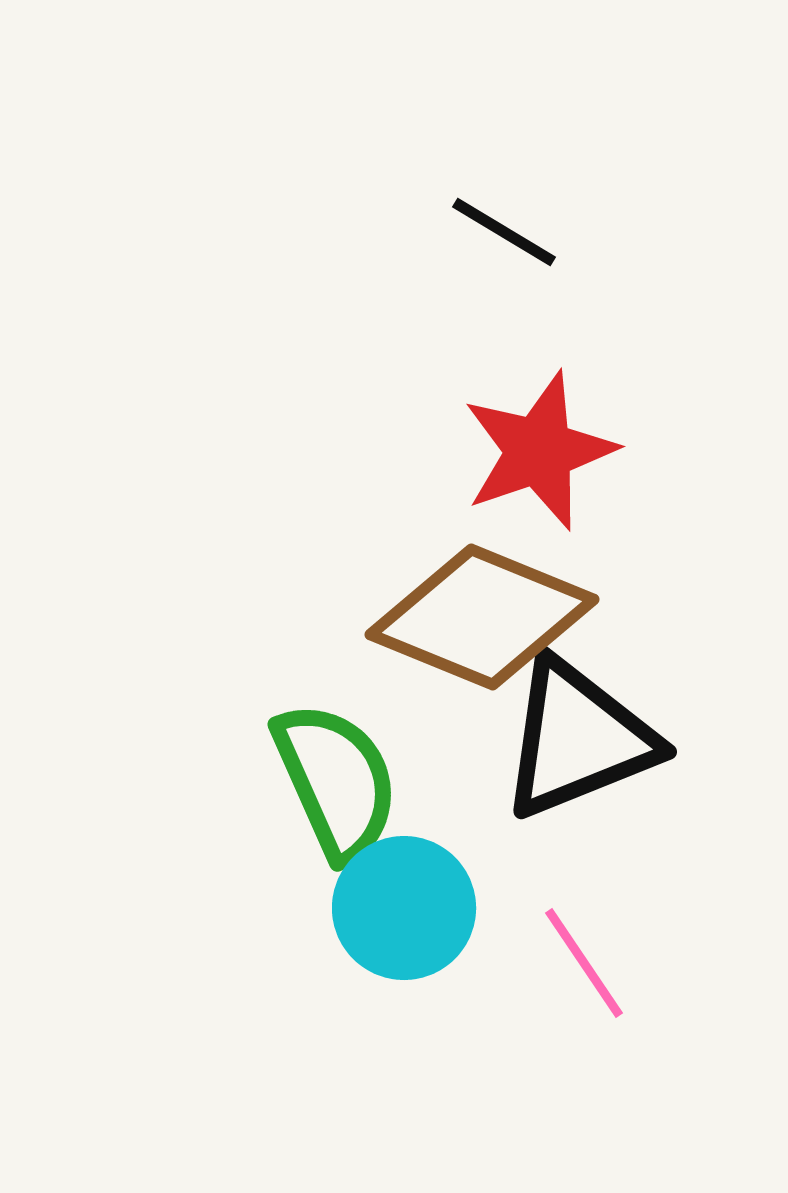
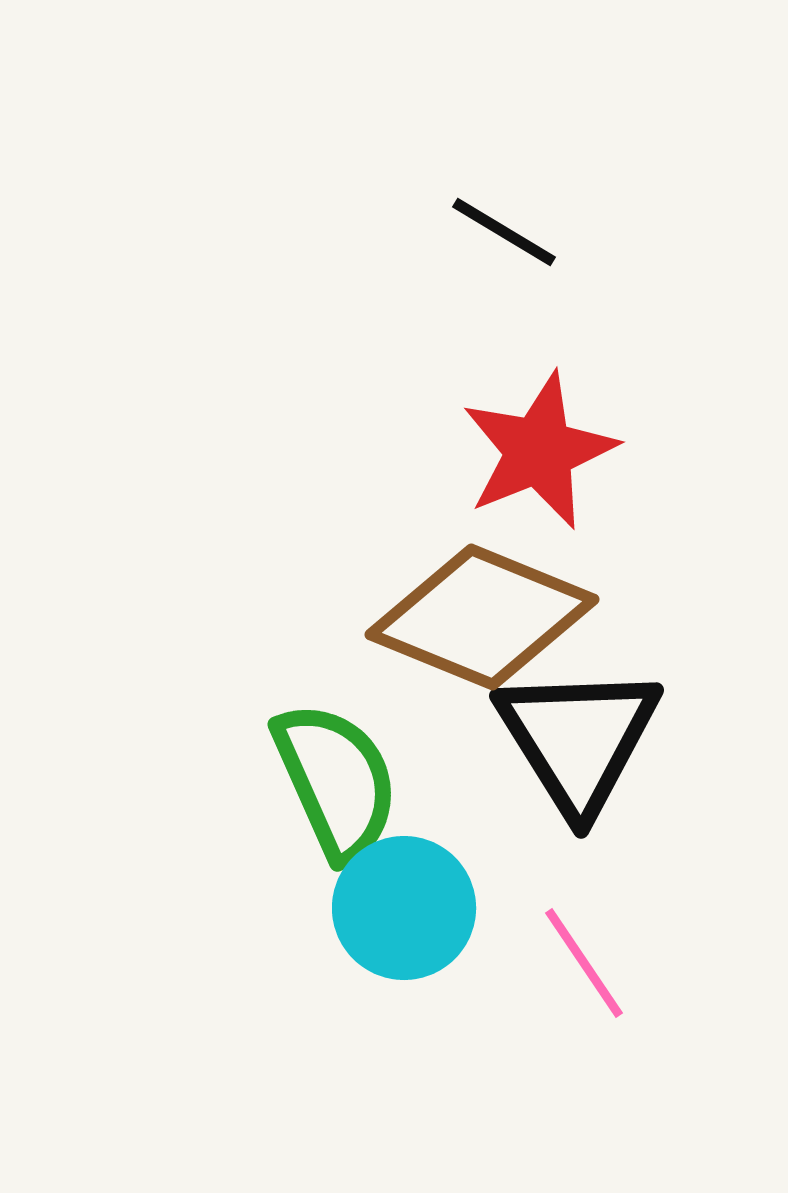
red star: rotated 3 degrees counterclockwise
black triangle: rotated 40 degrees counterclockwise
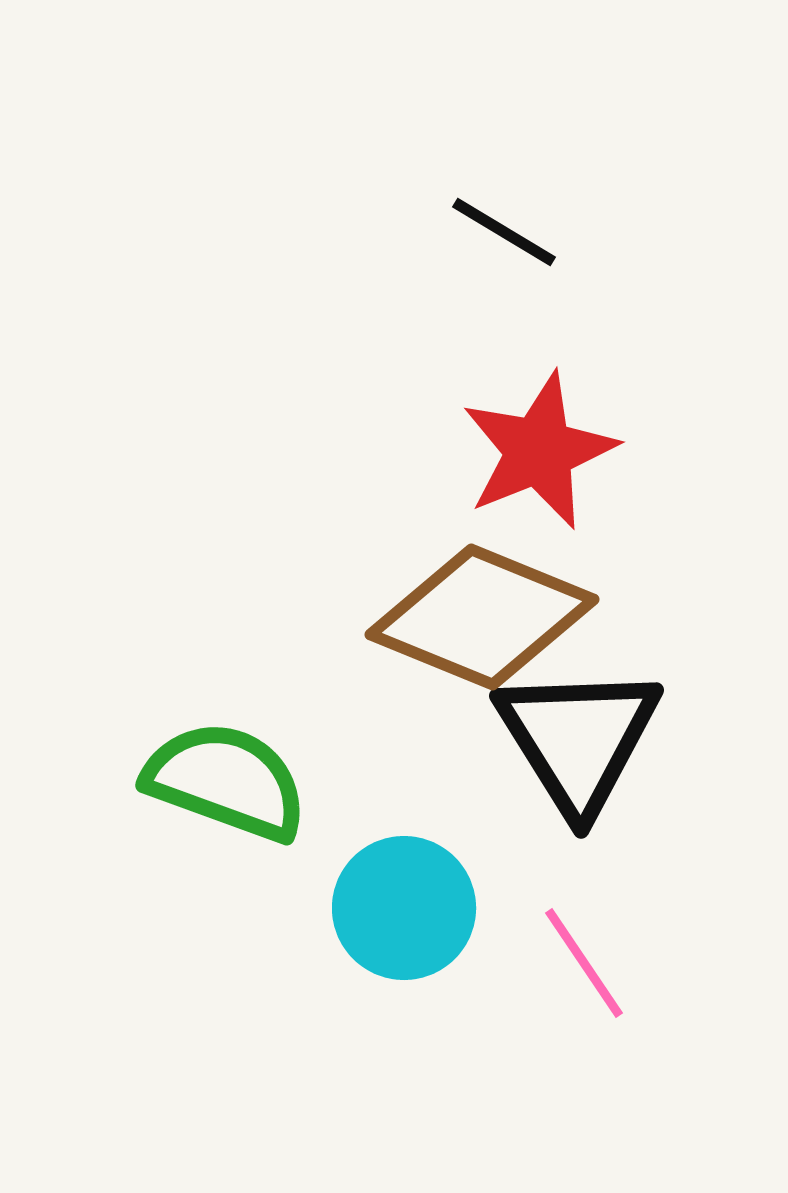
green semicircle: moved 110 px left; rotated 46 degrees counterclockwise
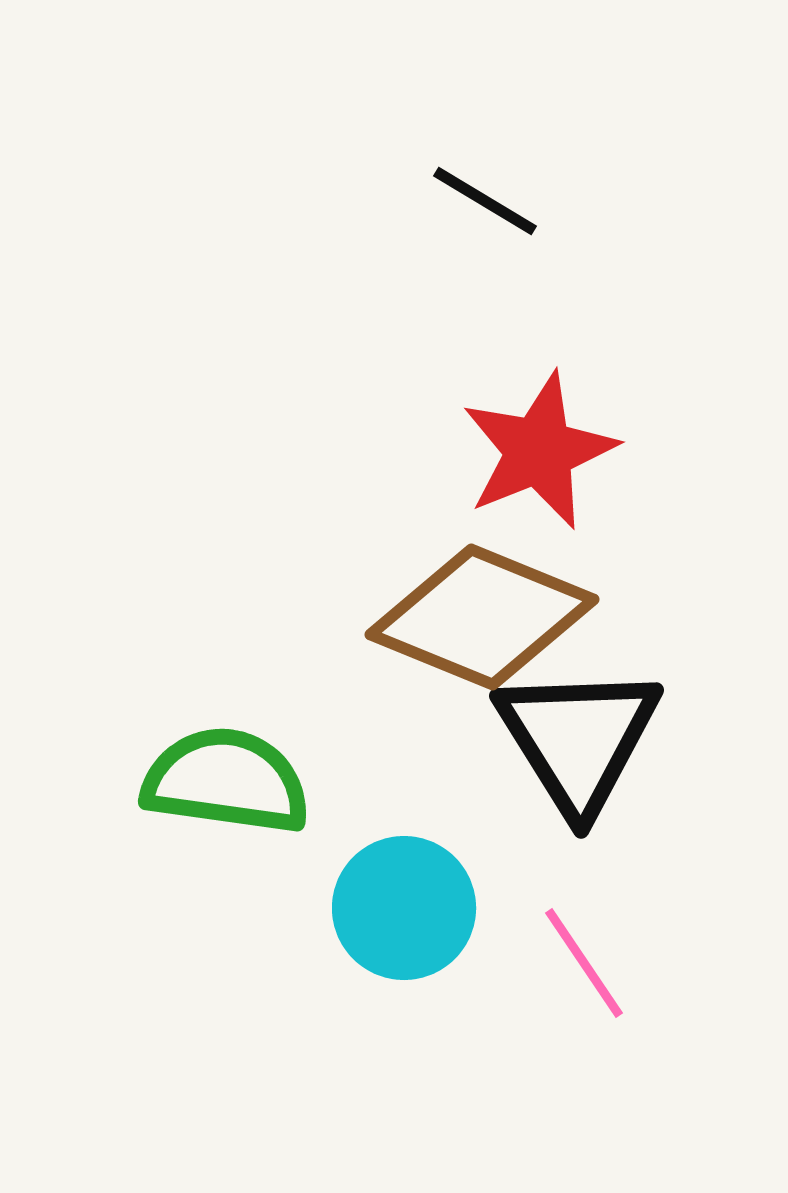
black line: moved 19 px left, 31 px up
green semicircle: rotated 12 degrees counterclockwise
